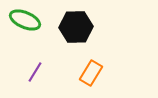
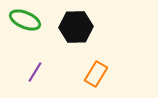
orange rectangle: moved 5 px right, 1 px down
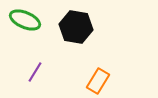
black hexagon: rotated 12 degrees clockwise
orange rectangle: moved 2 px right, 7 px down
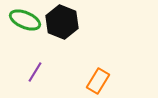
black hexagon: moved 14 px left, 5 px up; rotated 12 degrees clockwise
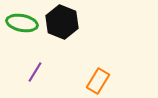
green ellipse: moved 3 px left, 3 px down; rotated 12 degrees counterclockwise
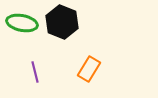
purple line: rotated 45 degrees counterclockwise
orange rectangle: moved 9 px left, 12 px up
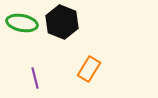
purple line: moved 6 px down
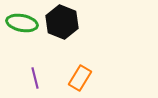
orange rectangle: moved 9 px left, 9 px down
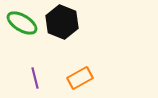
green ellipse: rotated 20 degrees clockwise
orange rectangle: rotated 30 degrees clockwise
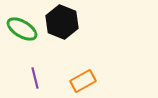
green ellipse: moved 6 px down
orange rectangle: moved 3 px right, 3 px down
